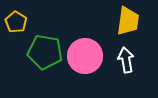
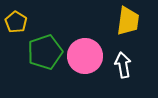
green pentagon: rotated 28 degrees counterclockwise
white arrow: moved 3 px left, 5 px down
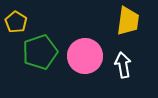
green pentagon: moved 5 px left
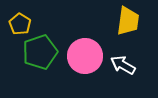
yellow pentagon: moved 4 px right, 2 px down
white arrow: rotated 50 degrees counterclockwise
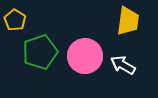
yellow pentagon: moved 5 px left, 4 px up
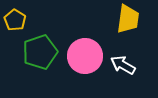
yellow trapezoid: moved 2 px up
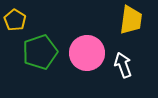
yellow trapezoid: moved 3 px right, 1 px down
pink circle: moved 2 px right, 3 px up
white arrow: rotated 40 degrees clockwise
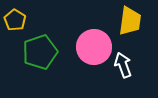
yellow trapezoid: moved 1 px left, 1 px down
pink circle: moved 7 px right, 6 px up
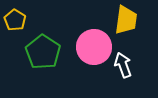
yellow trapezoid: moved 4 px left, 1 px up
green pentagon: moved 3 px right; rotated 20 degrees counterclockwise
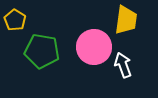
green pentagon: moved 1 px left, 1 px up; rotated 24 degrees counterclockwise
